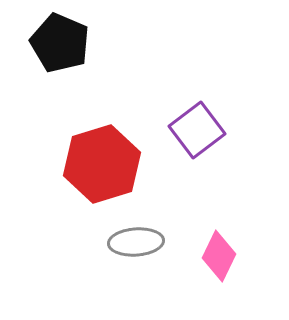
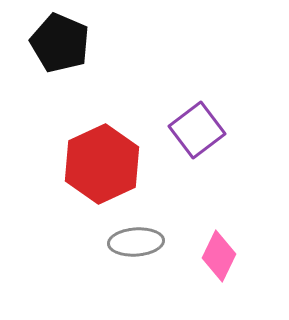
red hexagon: rotated 8 degrees counterclockwise
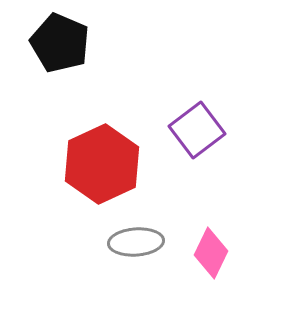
pink diamond: moved 8 px left, 3 px up
